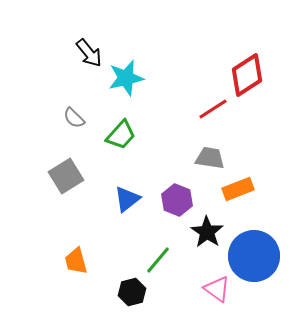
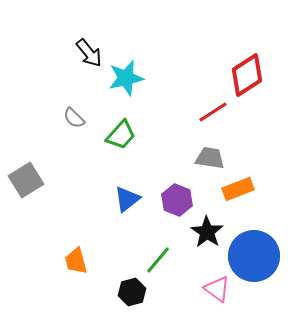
red line: moved 3 px down
gray square: moved 40 px left, 4 px down
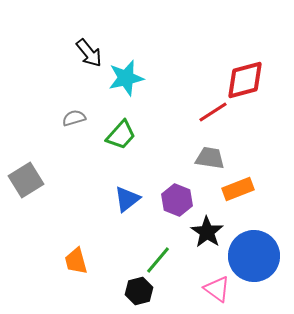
red diamond: moved 2 px left, 5 px down; rotated 18 degrees clockwise
gray semicircle: rotated 120 degrees clockwise
black hexagon: moved 7 px right, 1 px up
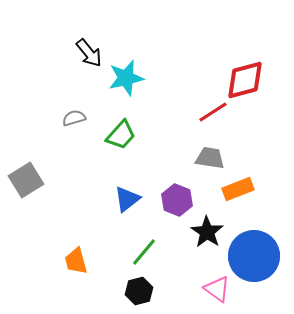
green line: moved 14 px left, 8 px up
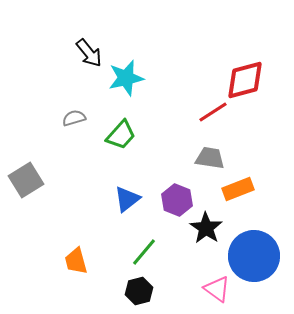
black star: moved 1 px left, 4 px up
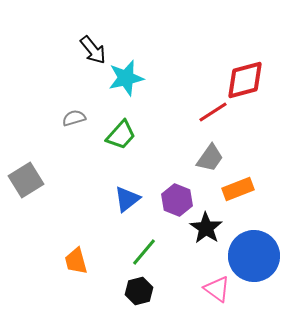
black arrow: moved 4 px right, 3 px up
gray trapezoid: rotated 116 degrees clockwise
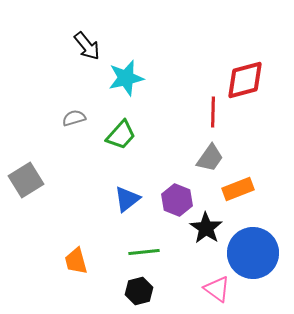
black arrow: moved 6 px left, 4 px up
red line: rotated 56 degrees counterclockwise
green line: rotated 44 degrees clockwise
blue circle: moved 1 px left, 3 px up
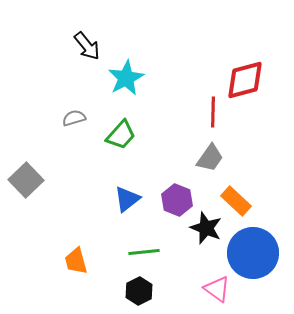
cyan star: rotated 15 degrees counterclockwise
gray square: rotated 12 degrees counterclockwise
orange rectangle: moved 2 px left, 12 px down; rotated 64 degrees clockwise
black star: rotated 12 degrees counterclockwise
black hexagon: rotated 12 degrees counterclockwise
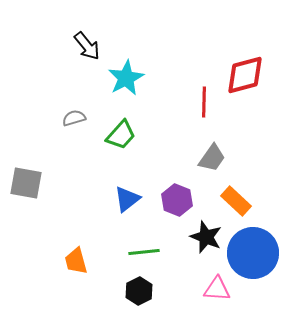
red diamond: moved 5 px up
red line: moved 9 px left, 10 px up
gray trapezoid: moved 2 px right
gray square: moved 3 px down; rotated 36 degrees counterclockwise
black star: moved 9 px down
pink triangle: rotated 32 degrees counterclockwise
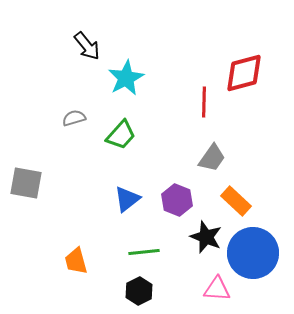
red diamond: moved 1 px left, 2 px up
